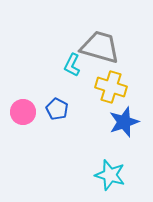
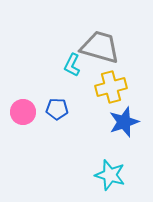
yellow cross: rotated 32 degrees counterclockwise
blue pentagon: rotated 25 degrees counterclockwise
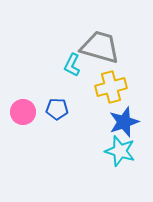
cyan star: moved 10 px right, 24 px up
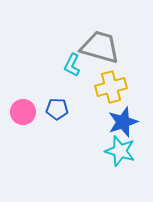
blue star: moved 1 px left
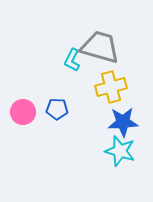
cyan L-shape: moved 5 px up
blue star: rotated 16 degrees clockwise
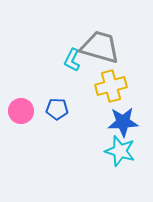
yellow cross: moved 1 px up
pink circle: moved 2 px left, 1 px up
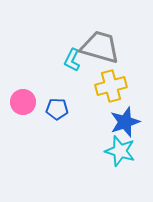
pink circle: moved 2 px right, 9 px up
blue star: moved 2 px right; rotated 16 degrees counterclockwise
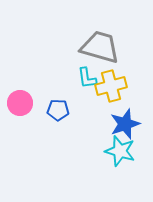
cyan L-shape: moved 15 px right, 18 px down; rotated 35 degrees counterclockwise
pink circle: moved 3 px left, 1 px down
blue pentagon: moved 1 px right, 1 px down
blue star: moved 2 px down
